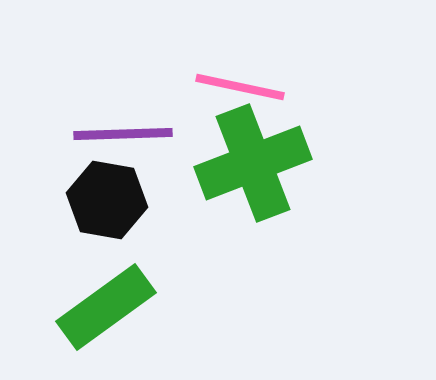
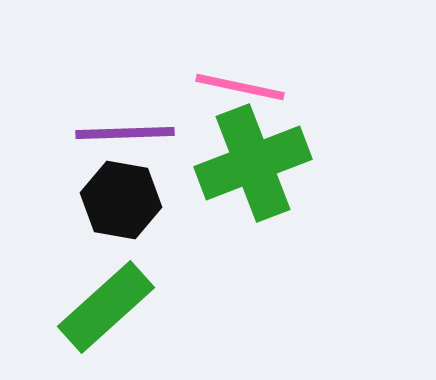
purple line: moved 2 px right, 1 px up
black hexagon: moved 14 px right
green rectangle: rotated 6 degrees counterclockwise
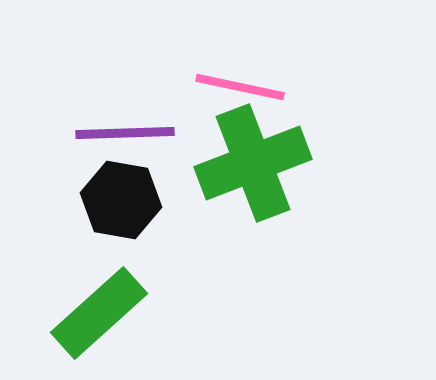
green rectangle: moved 7 px left, 6 px down
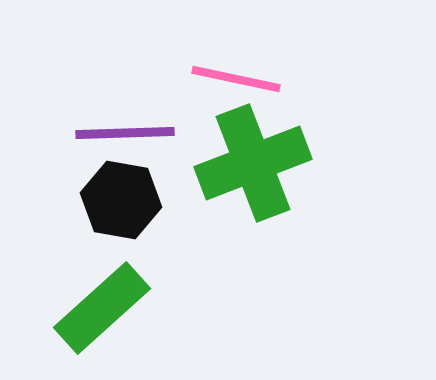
pink line: moved 4 px left, 8 px up
green rectangle: moved 3 px right, 5 px up
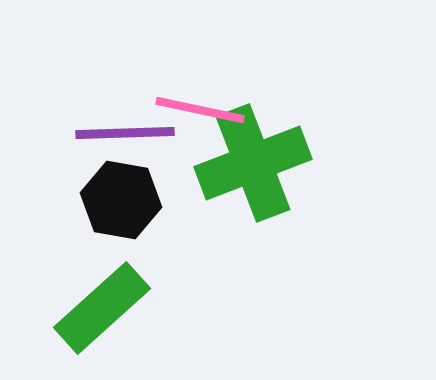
pink line: moved 36 px left, 31 px down
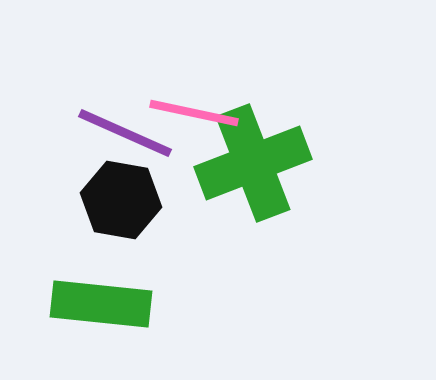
pink line: moved 6 px left, 3 px down
purple line: rotated 26 degrees clockwise
green rectangle: moved 1 px left, 4 px up; rotated 48 degrees clockwise
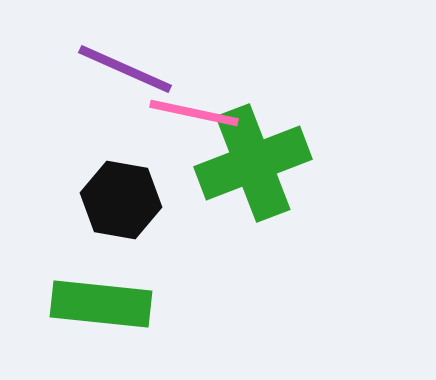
purple line: moved 64 px up
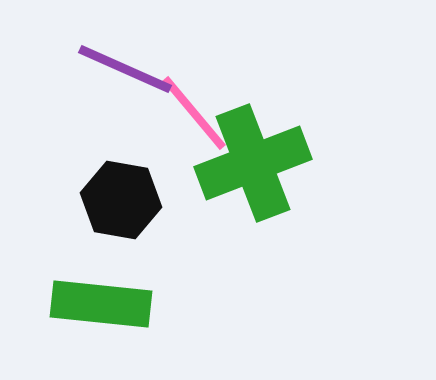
pink line: rotated 38 degrees clockwise
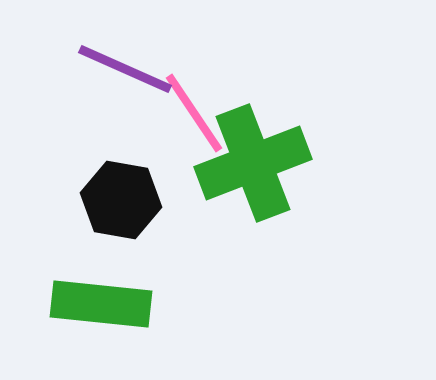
pink line: rotated 6 degrees clockwise
